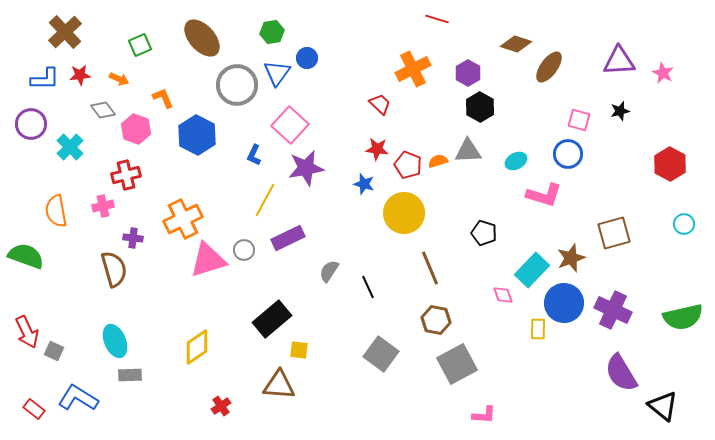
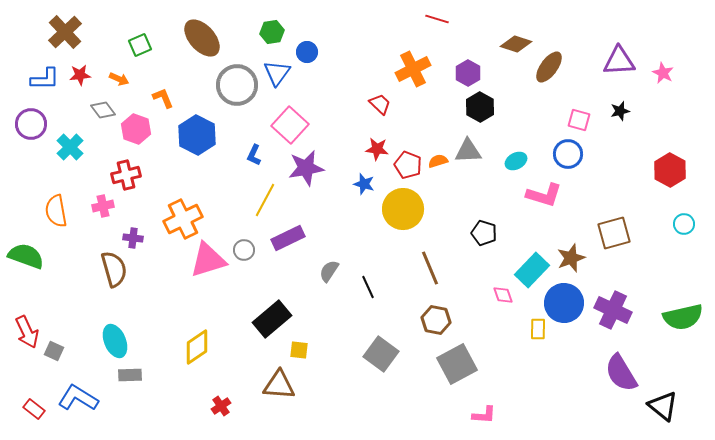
blue circle at (307, 58): moved 6 px up
red hexagon at (670, 164): moved 6 px down
yellow circle at (404, 213): moved 1 px left, 4 px up
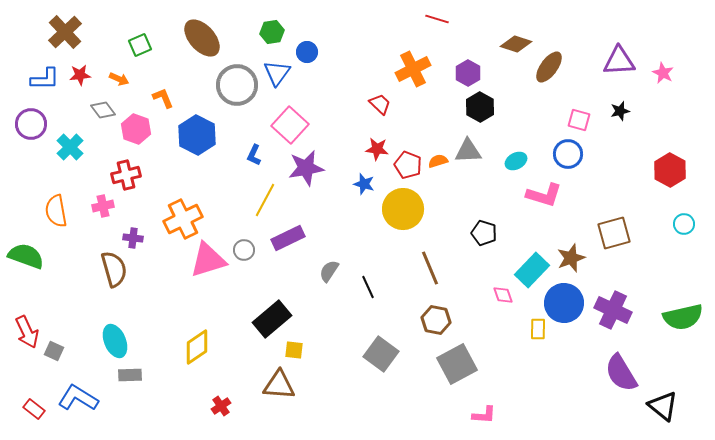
yellow square at (299, 350): moved 5 px left
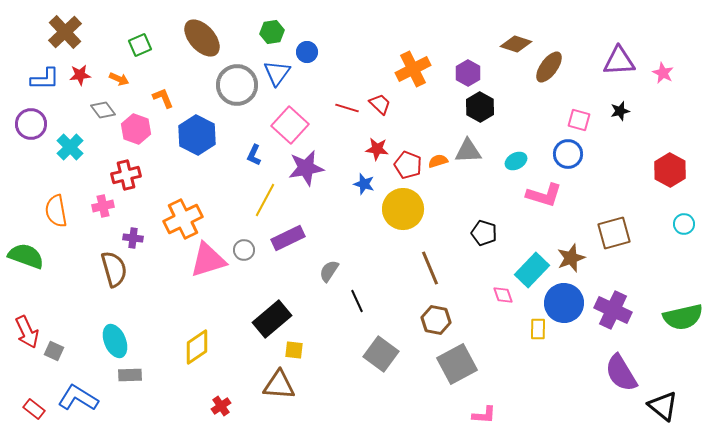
red line at (437, 19): moved 90 px left, 89 px down
black line at (368, 287): moved 11 px left, 14 px down
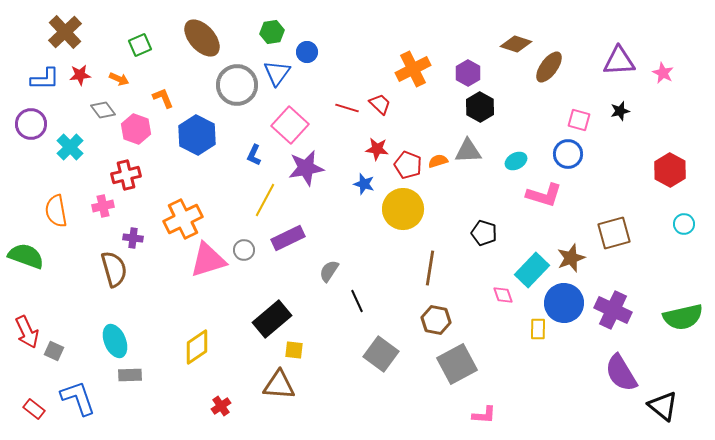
brown line at (430, 268): rotated 32 degrees clockwise
blue L-shape at (78, 398): rotated 39 degrees clockwise
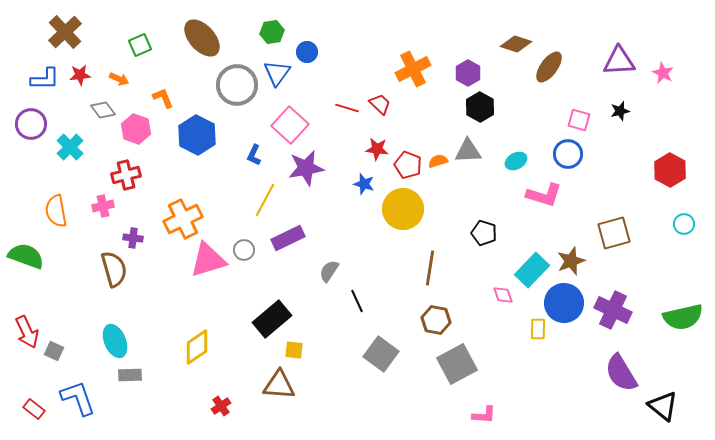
brown star at (571, 258): moved 3 px down
